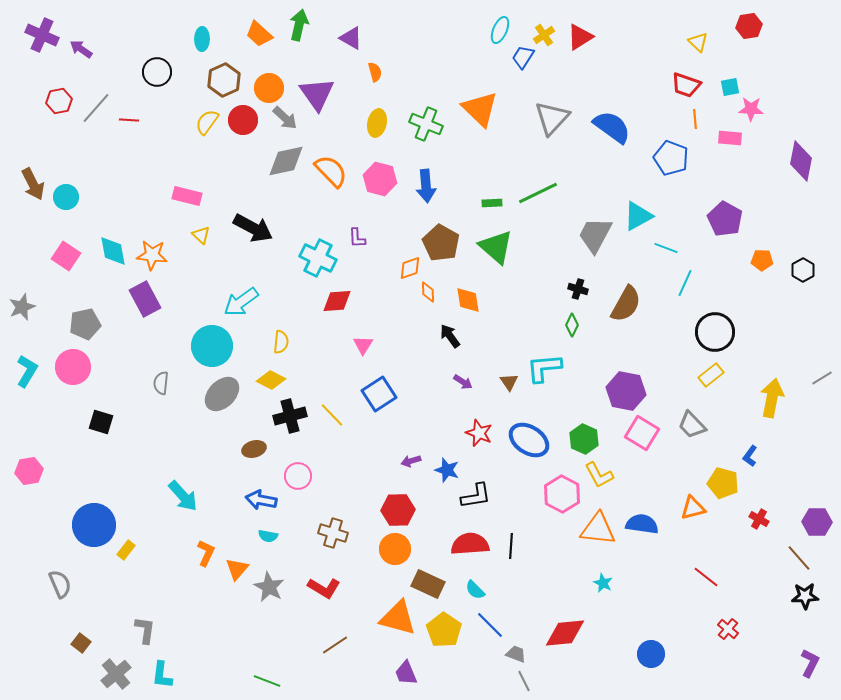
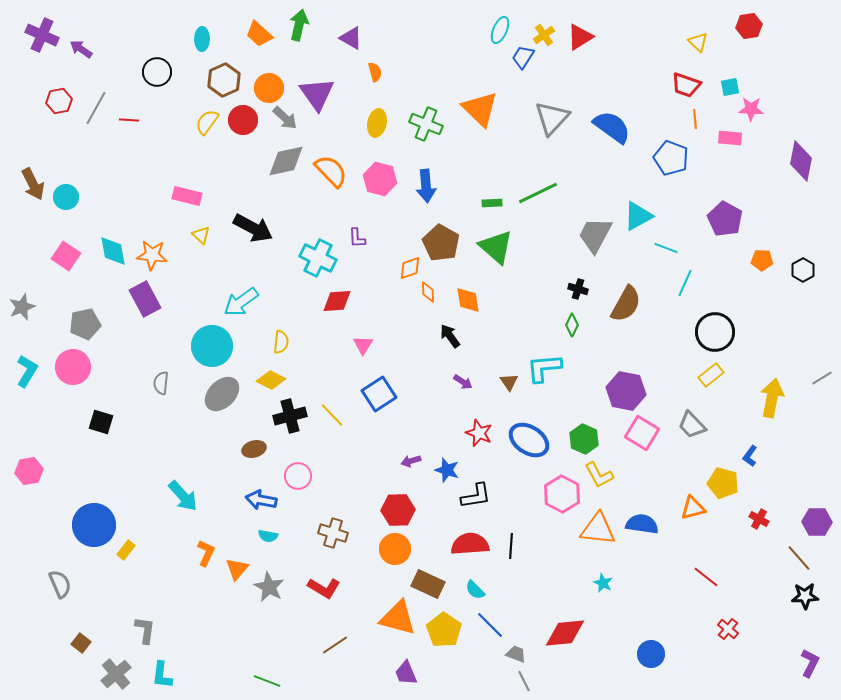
gray line at (96, 108): rotated 12 degrees counterclockwise
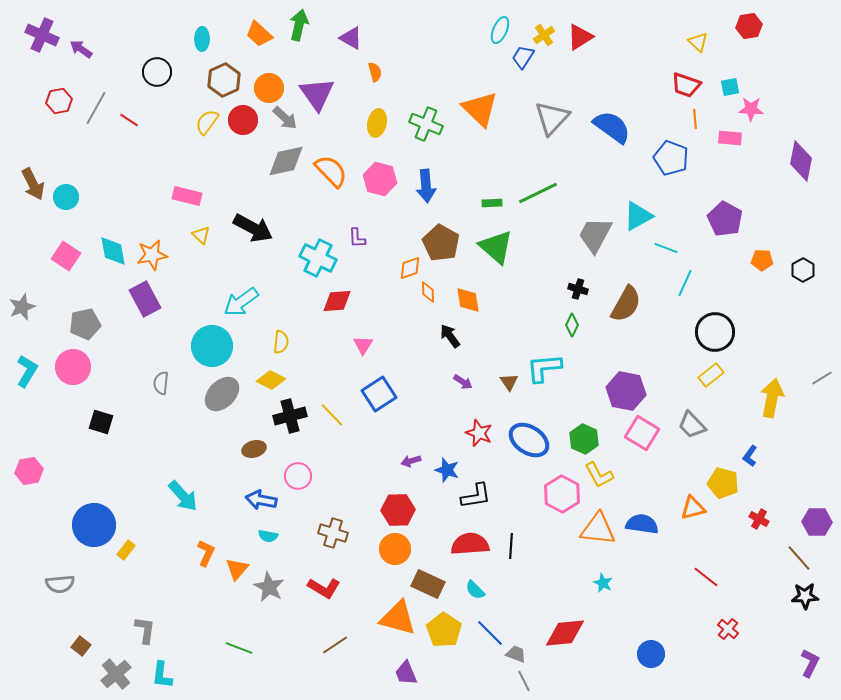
red line at (129, 120): rotated 30 degrees clockwise
orange star at (152, 255): rotated 16 degrees counterclockwise
gray semicircle at (60, 584): rotated 108 degrees clockwise
blue line at (490, 625): moved 8 px down
brown square at (81, 643): moved 3 px down
green line at (267, 681): moved 28 px left, 33 px up
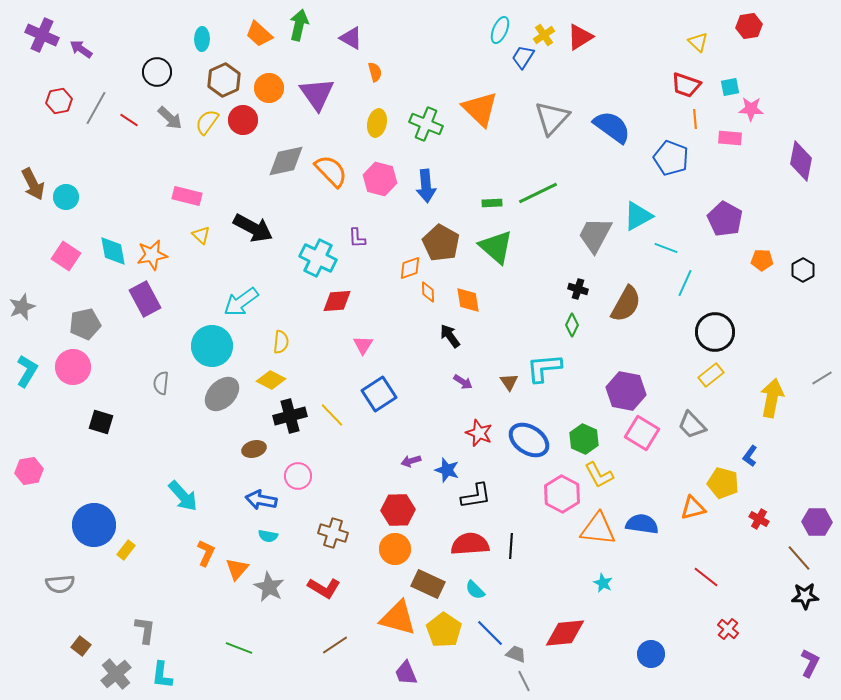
gray arrow at (285, 118): moved 115 px left
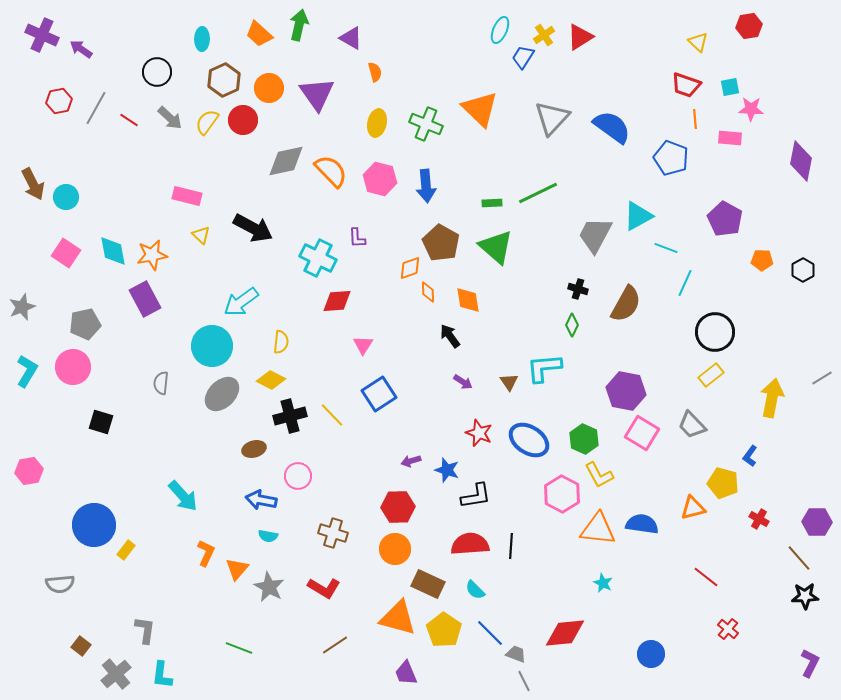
pink square at (66, 256): moved 3 px up
red hexagon at (398, 510): moved 3 px up
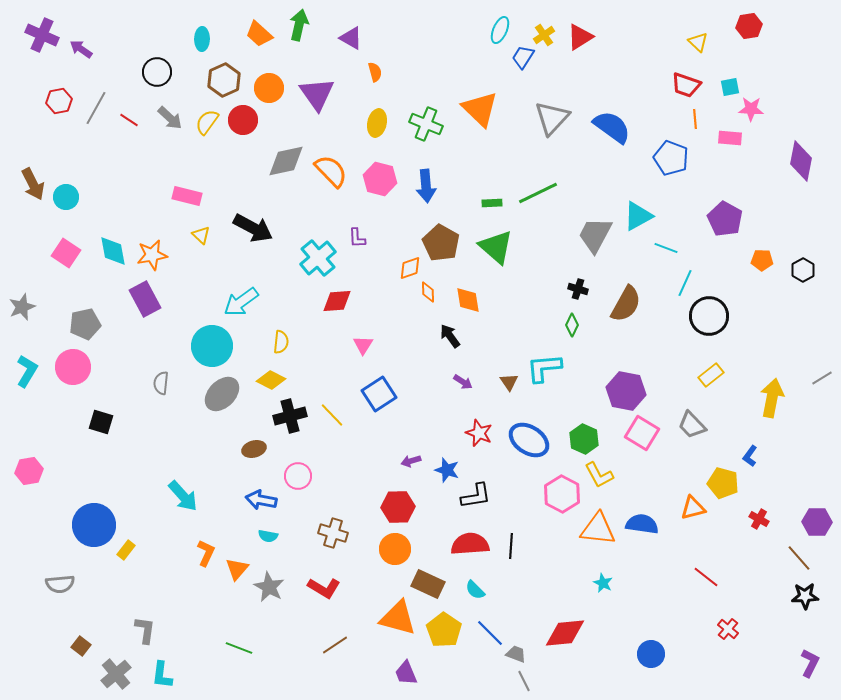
cyan cross at (318, 258): rotated 24 degrees clockwise
black circle at (715, 332): moved 6 px left, 16 px up
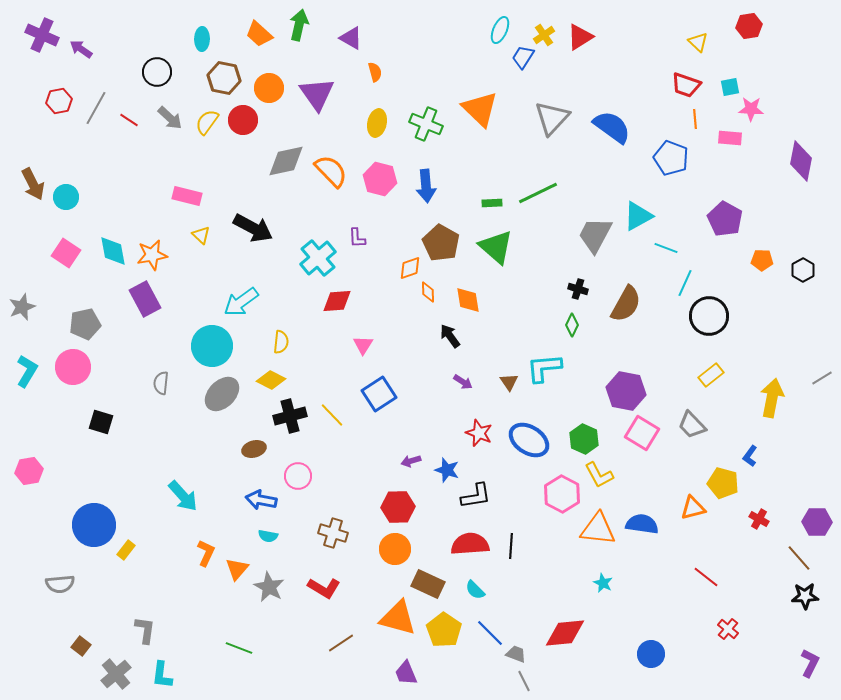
brown hexagon at (224, 80): moved 2 px up; rotated 24 degrees counterclockwise
brown line at (335, 645): moved 6 px right, 2 px up
